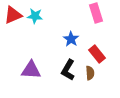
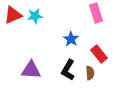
cyan star: rotated 14 degrees counterclockwise
red rectangle: moved 2 px right
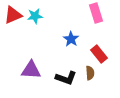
black L-shape: moved 2 px left, 8 px down; rotated 100 degrees counterclockwise
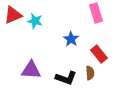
cyan star: moved 5 px down; rotated 21 degrees clockwise
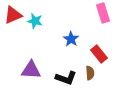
pink rectangle: moved 7 px right
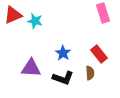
blue star: moved 8 px left, 14 px down
purple triangle: moved 2 px up
black L-shape: moved 3 px left
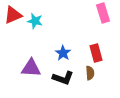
red rectangle: moved 3 px left, 1 px up; rotated 24 degrees clockwise
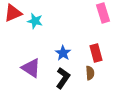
red triangle: moved 2 px up
purple triangle: rotated 30 degrees clockwise
black L-shape: rotated 75 degrees counterclockwise
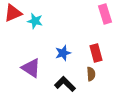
pink rectangle: moved 2 px right, 1 px down
blue star: rotated 21 degrees clockwise
brown semicircle: moved 1 px right, 1 px down
black L-shape: moved 2 px right, 6 px down; rotated 80 degrees counterclockwise
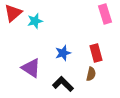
red triangle: rotated 18 degrees counterclockwise
cyan star: rotated 28 degrees counterclockwise
brown semicircle: rotated 16 degrees clockwise
black L-shape: moved 2 px left
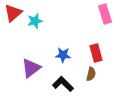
blue star: moved 2 px down; rotated 21 degrees clockwise
purple triangle: rotated 50 degrees clockwise
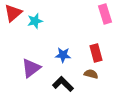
brown semicircle: rotated 88 degrees counterclockwise
